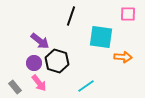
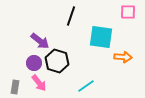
pink square: moved 2 px up
gray rectangle: rotated 48 degrees clockwise
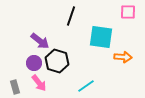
gray rectangle: rotated 24 degrees counterclockwise
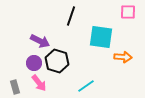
purple arrow: rotated 12 degrees counterclockwise
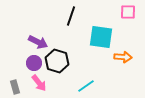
purple arrow: moved 2 px left, 1 px down
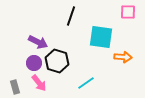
cyan line: moved 3 px up
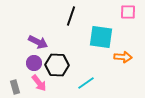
black hexagon: moved 4 px down; rotated 15 degrees counterclockwise
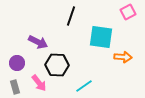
pink square: rotated 28 degrees counterclockwise
purple circle: moved 17 px left
cyan line: moved 2 px left, 3 px down
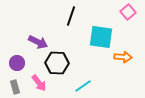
pink square: rotated 14 degrees counterclockwise
black hexagon: moved 2 px up
cyan line: moved 1 px left
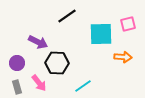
pink square: moved 12 px down; rotated 28 degrees clockwise
black line: moved 4 px left; rotated 36 degrees clockwise
cyan square: moved 3 px up; rotated 10 degrees counterclockwise
gray rectangle: moved 2 px right
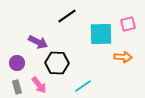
pink arrow: moved 2 px down
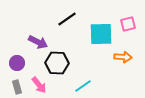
black line: moved 3 px down
